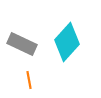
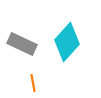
orange line: moved 4 px right, 3 px down
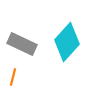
orange line: moved 20 px left, 6 px up; rotated 24 degrees clockwise
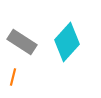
gray rectangle: moved 2 px up; rotated 8 degrees clockwise
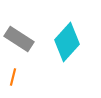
gray rectangle: moved 3 px left, 3 px up
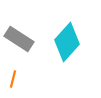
orange line: moved 2 px down
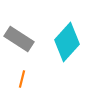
orange line: moved 9 px right
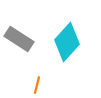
orange line: moved 15 px right, 6 px down
